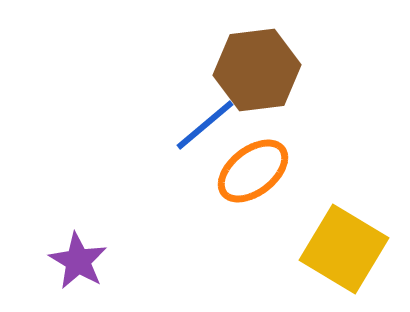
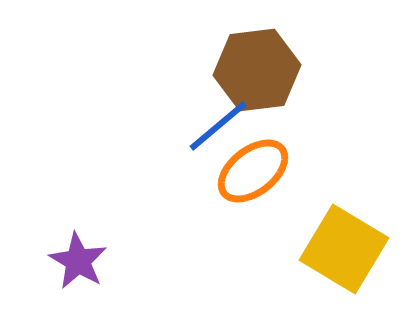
blue line: moved 13 px right, 1 px down
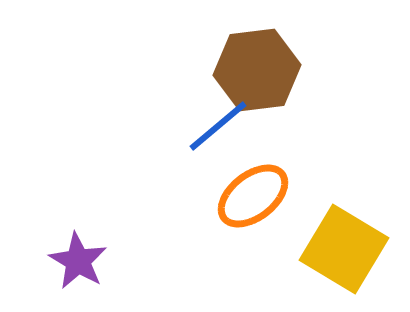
orange ellipse: moved 25 px down
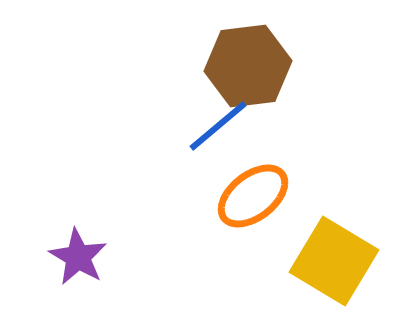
brown hexagon: moved 9 px left, 4 px up
yellow square: moved 10 px left, 12 px down
purple star: moved 4 px up
